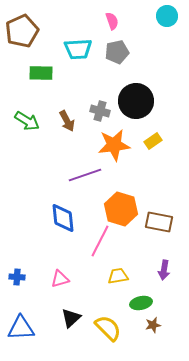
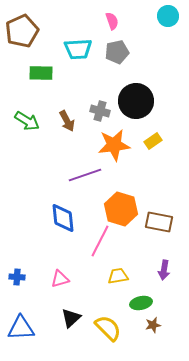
cyan circle: moved 1 px right
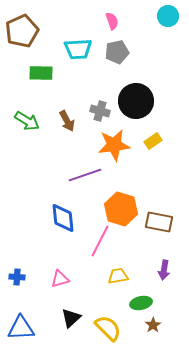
brown star: rotated 21 degrees counterclockwise
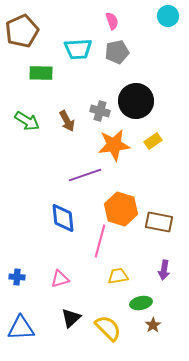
pink line: rotated 12 degrees counterclockwise
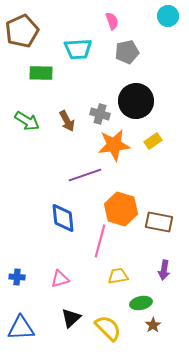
gray pentagon: moved 10 px right
gray cross: moved 3 px down
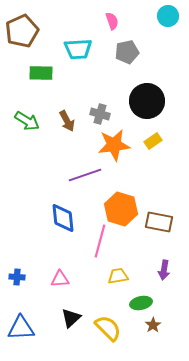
black circle: moved 11 px right
pink triangle: rotated 12 degrees clockwise
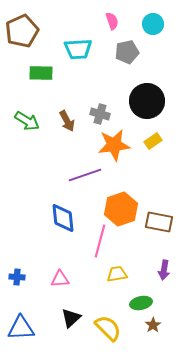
cyan circle: moved 15 px left, 8 px down
orange hexagon: rotated 24 degrees clockwise
yellow trapezoid: moved 1 px left, 2 px up
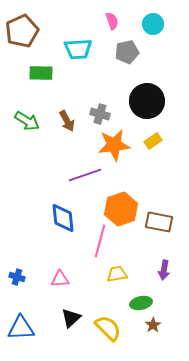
blue cross: rotated 14 degrees clockwise
